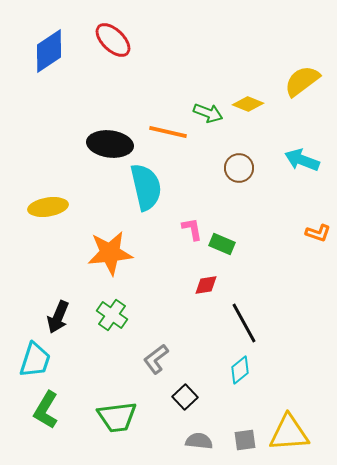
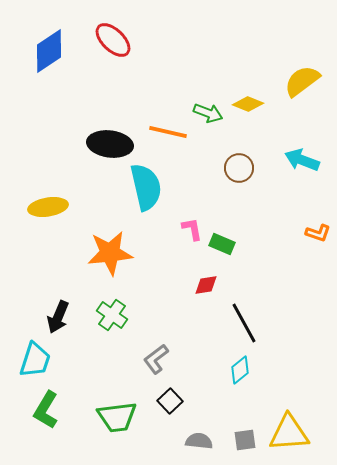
black square: moved 15 px left, 4 px down
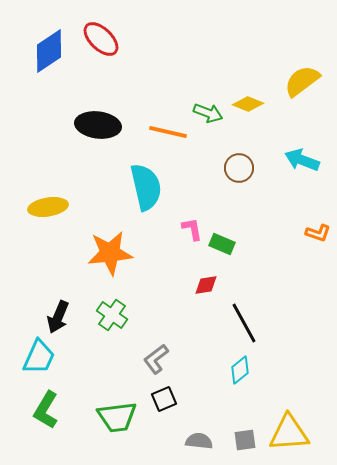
red ellipse: moved 12 px left, 1 px up
black ellipse: moved 12 px left, 19 px up
cyan trapezoid: moved 4 px right, 3 px up; rotated 6 degrees clockwise
black square: moved 6 px left, 2 px up; rotated 20 degrees clockwise
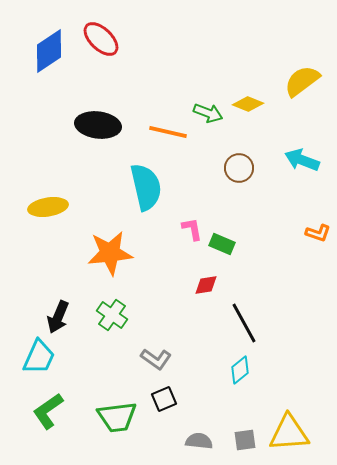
gray L-shape: rotated 108 degrees counterclockwise
green L-shape: moved 2 px right, 1 px down; rotated 24 degrees clockwise
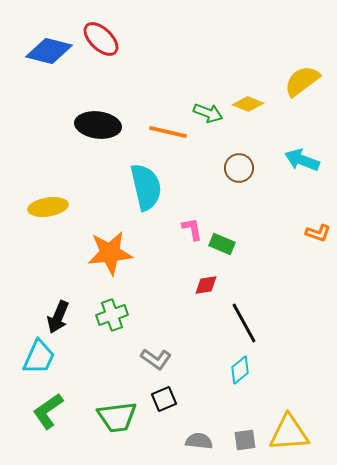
blue diamond: rotated 48 degrees clockwise
green cross: rotated 36 degrees clockwise
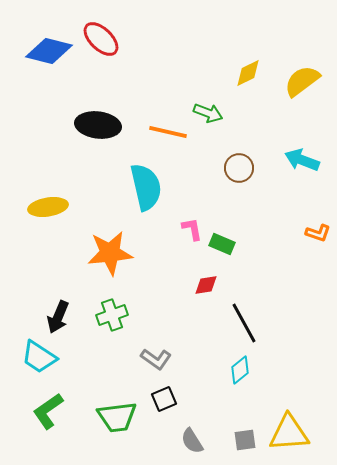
yellow diamond: moved 31 px up; rotated 48 degrees counterclockwise
cyan trapezoid: rotated 99 degrees clockwise
gray semicircle: moved 7 px left; rotated 128 degrees counterclockwise
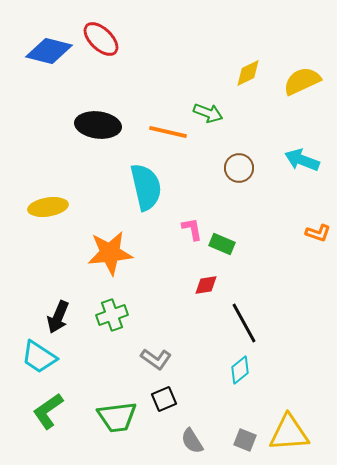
yellow semicircle: rotated 12 degrees clockwise
gray square: rotated 30 degrees clockwise
